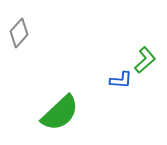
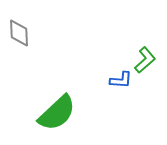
gray diamond: rotated 44 degrees counterclockwise
green semicircle: moved 3 px left
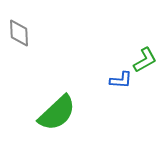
green L-shape: rotated 12 degrees clockwise
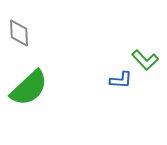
green L-shape: rotated 76 degrees clockwise
green semicircle: moved 28 px left, 25 px up
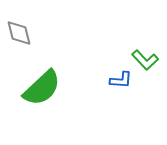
gray diamond: rotated 12 degrees counterclockwise
green semicircle: moved 13 px right
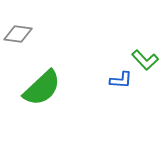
gray diamond: moved 1 px left, 1 px down; rotated 68 degrees counterclockwise
